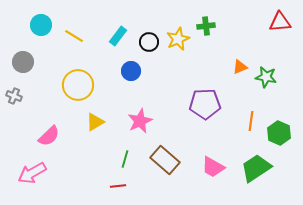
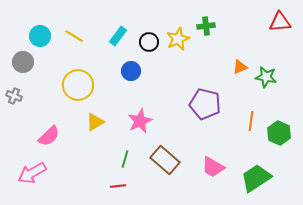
cyan circle: moved 1 px left, 11 px down
purple pentagon: rotated 16 degrees clockwise
green trapezoid: moved 10 px down
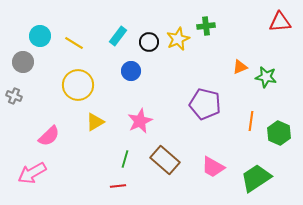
yellow line: moved 7 px down
